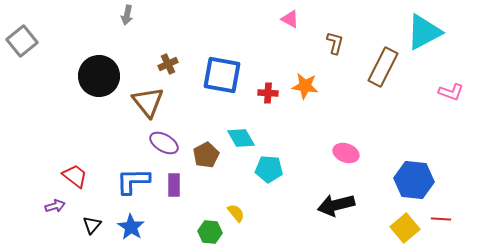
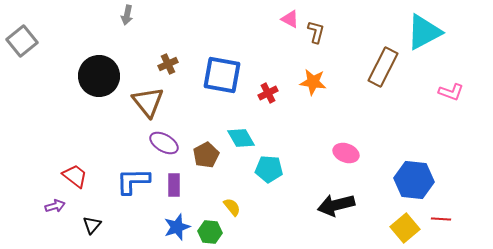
brown L-shape: moved 19 px left, 11 px up
orange star: moved 8 px right, 4 px up
red cross: rotated 30 degrees counterclockwise
yellow semicircle: moved 4 px left, 6 px up
blue star: moved 46 px right; rotated 20 degrees clockwise
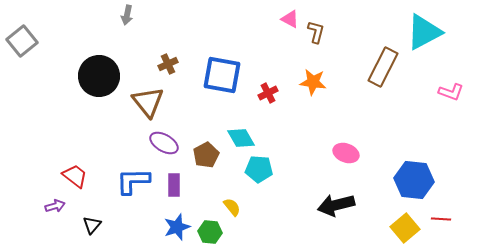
cyan pentagon: moved 10 px left
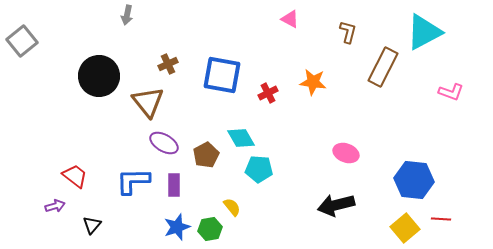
brown L-shape: moved 32 px right
green hexagon: moved 3 px up; rotated 15 degrees counterclockwise
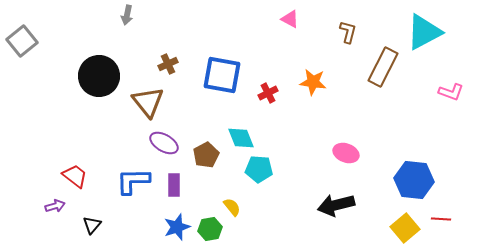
cyan diamond: rotated 8 degrees clockwise
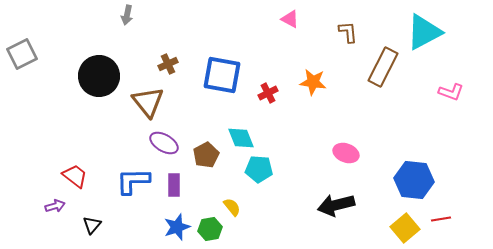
brown L-shape: rotated 20 degrees counterclockwise
gray square: moved 13 px down; rotated 12 degrees clockwise
red line: rotated 12 degrees counterclockwise
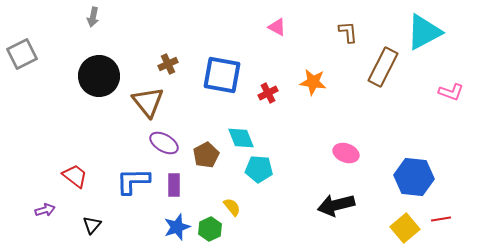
gray arrow: moved 34 px left, 2 px down
pink triangle: moved 13 px left, 8 px down
blue hexagon: moved 3 px up
purple arrow: moved 10 px left, 4 px down
green hexagon: rotated 15 degrees counterclockwise
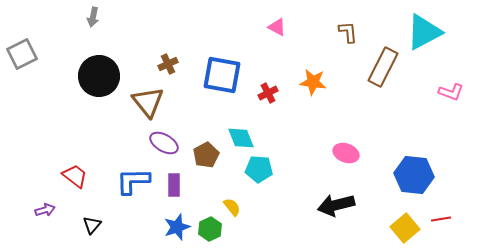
blue hexagon: moved 2 px up
